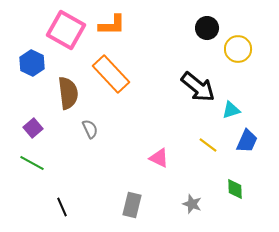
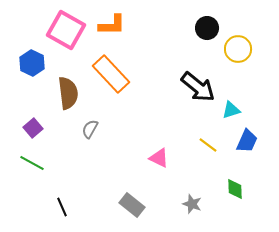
gray semicircle: rotated 126 degrees counterclockwise
gray rectangle: rotated 65 degrees counterclockwise
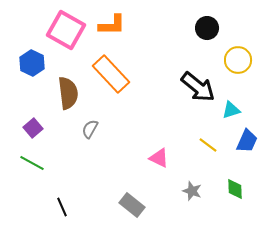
yellow circle: moved 11 px down
gray star: moved 13 px up
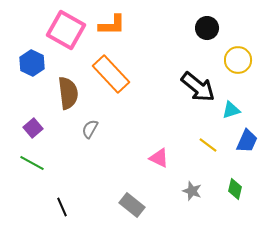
green diamond: rotated 15 degrees clockwise
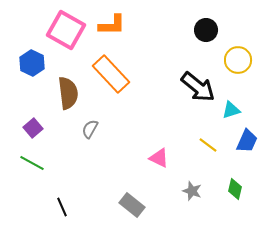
black circle: moved 1 px left, 2 px down
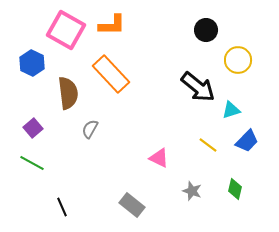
blue trapezoid: rotated 20 degrees clockwise
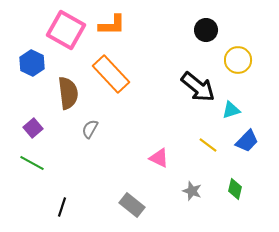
black line: rotated 42 degrees clockwise
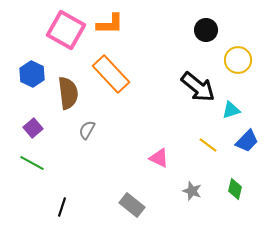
orange L-shape: moved 2 px left, 1 px up
blue hexagon: moved 11 px down
gray semicircle: moved 3 px left, 1 px down
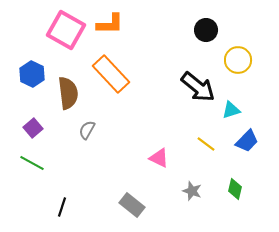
yellow line: moved 2 px left, 1 px up
